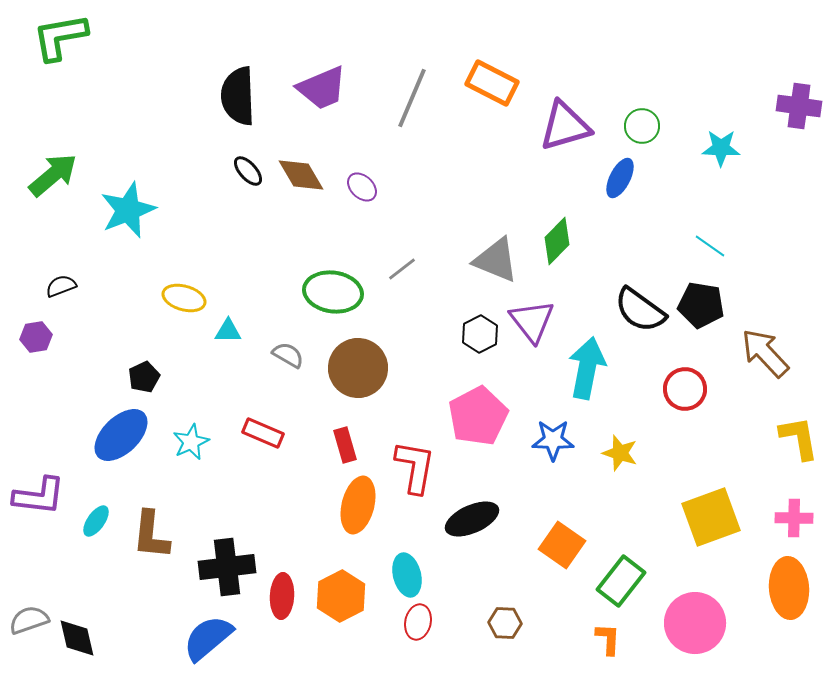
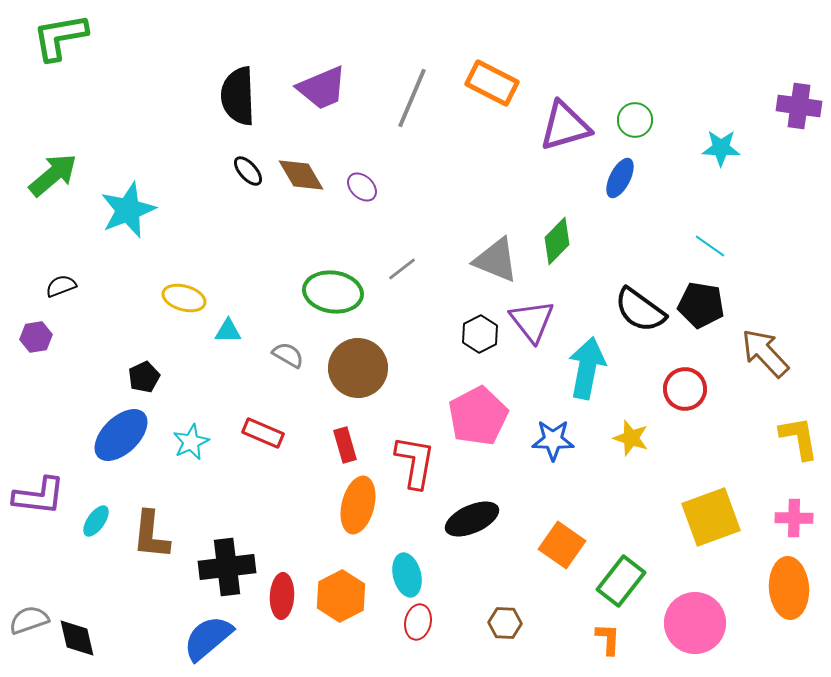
green circle at (642, 126): moved 7 px left, 6 px up
yellow star at (620, 453): moved 11 px right, 15 px up
red L-shape at (415, 467): moved 5 px up
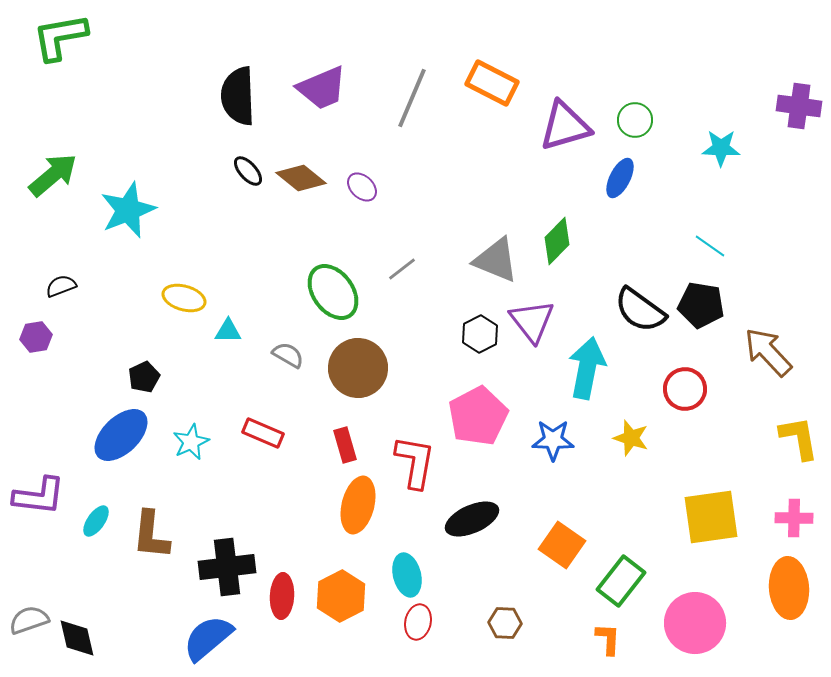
brown diamond at (301, 175): moved 3 px down; rotated 21 degrees counterclockwise
green ellipse at (333, 292): rotated 46 degrees clockwise
brown arrow at (765, 353): moved 3 px right, 1 px up
yellow square at (711, 517): rotated 12 degrees clockwise
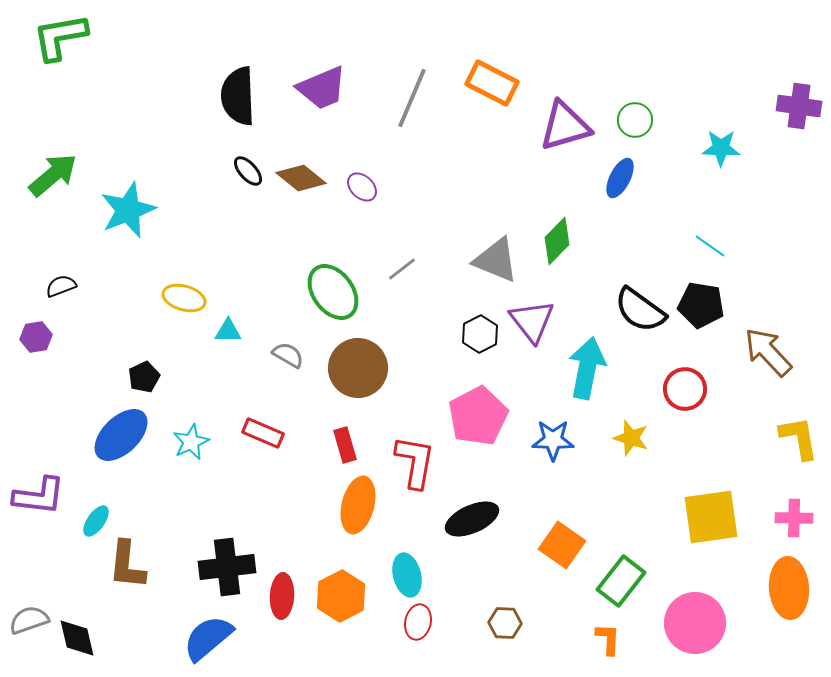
brown L-shape at (151, 535): moved 24 px left, 30 px down
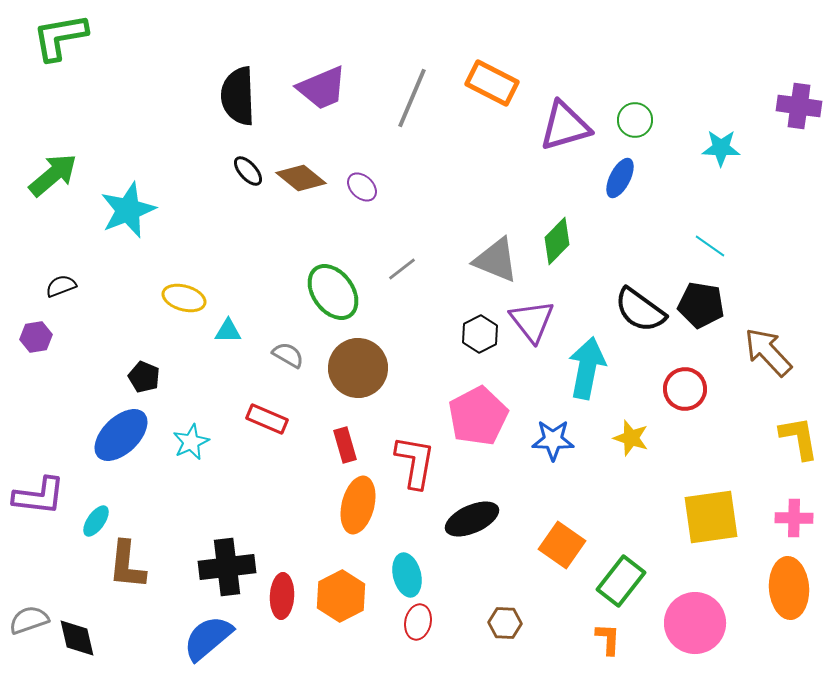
black pentagon at (144, 377): rotated 24 degrees counterclockwise
red rectangle at (263, 433): moved 4 px right, 14 px up
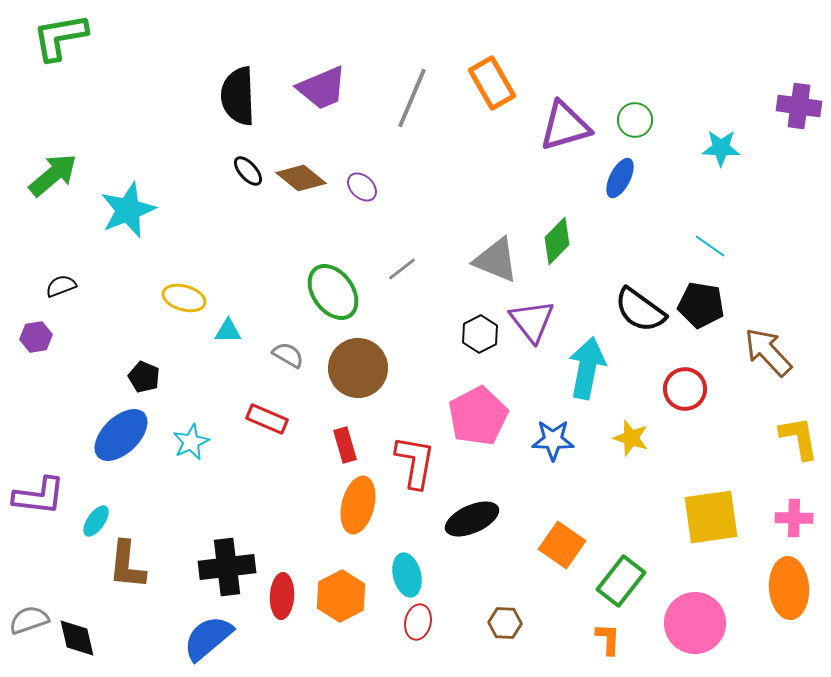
orange rectangle at (492, 83): rotated 33 degrees clockwise
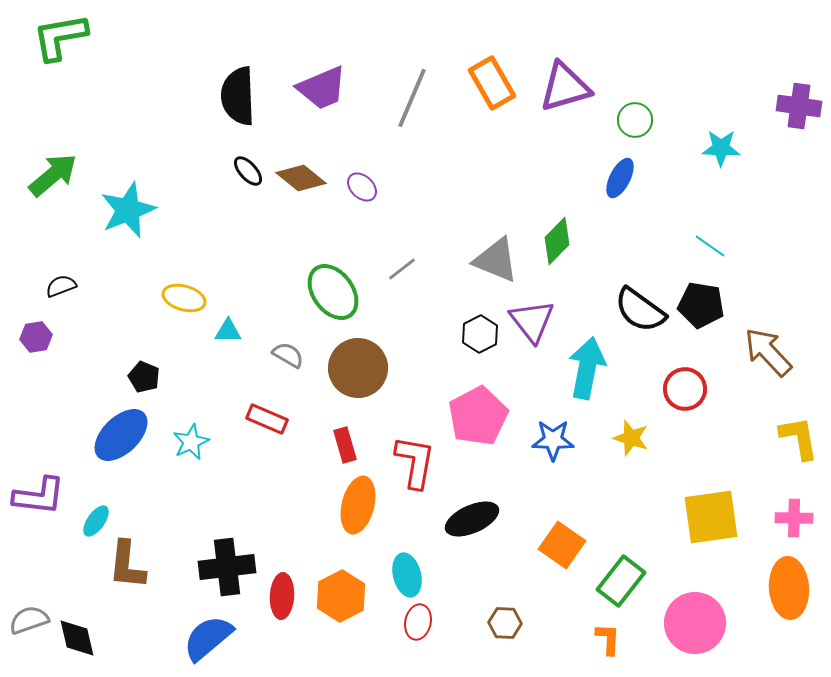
purple triangle at (565, 126): moved 39 px up
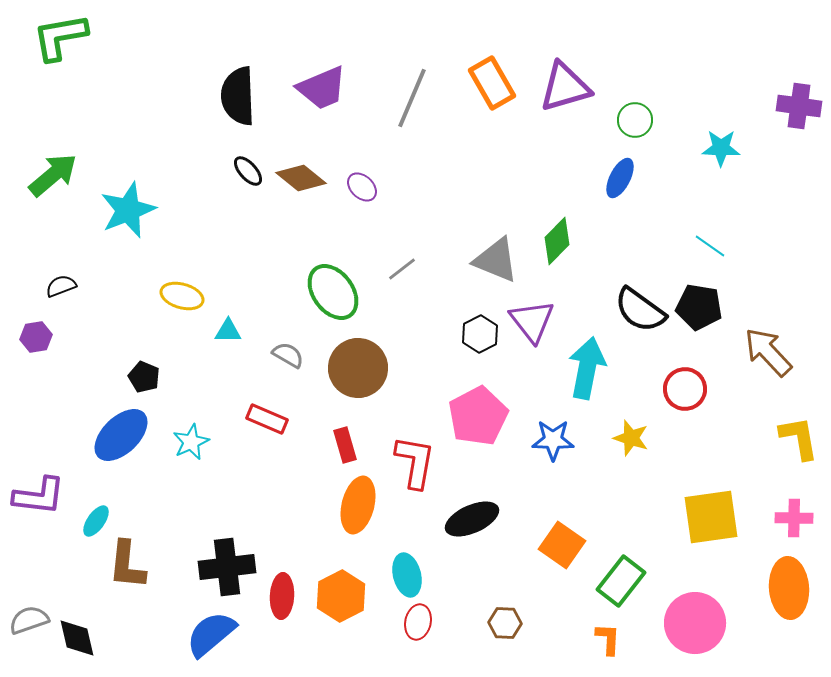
yellow ellipse at (184, 298): moved 2 px left, 2 px up
black pentagon at (701, 305): moved 2 px left, 2 px down
blue semicircle at (208, 638): moved 3 px right, 4 px up
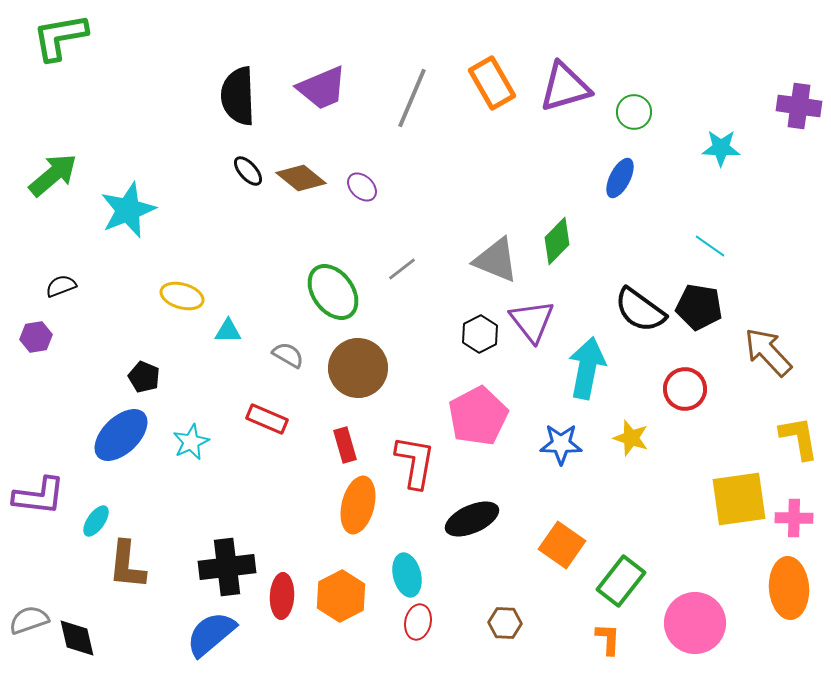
green circle at (635, 120): moved 1 px left, 8 px up
blue star at (553, 440): moved 8 px right, 4 px down
yellow square at (711, 517): moved 28 px right, 18 px up
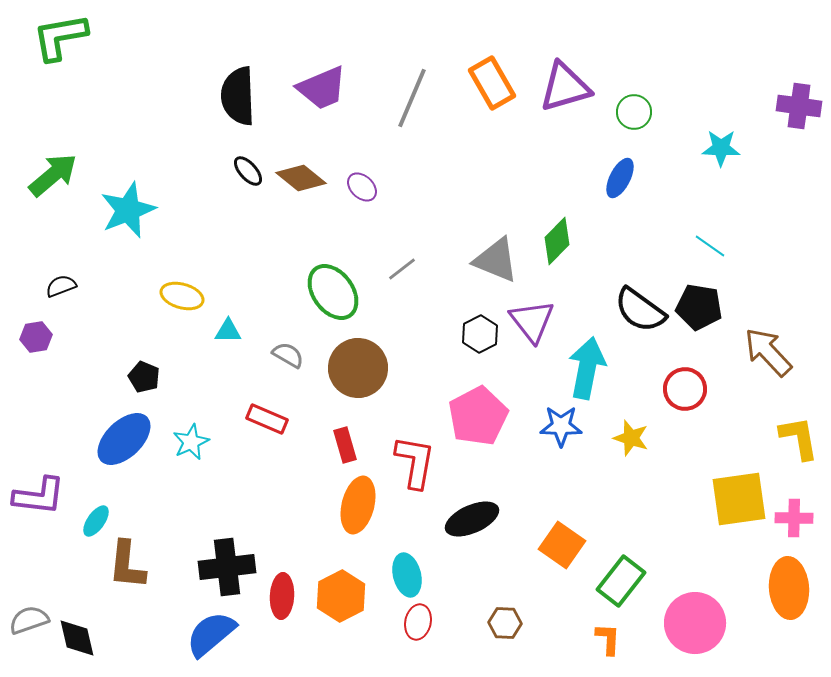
blue ellipse at (121, 435): moved 3 px right, 4 px down
blue star at (561, 444): moved 18 px up
